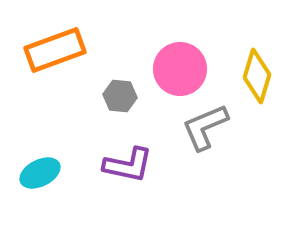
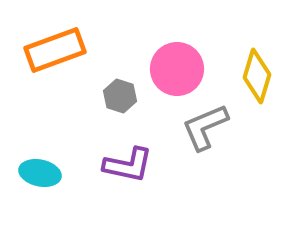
pink circle: moved 3 px left
gray hexagon: rotated 12 degrees clockwise
cyan ellipse: rotated 39 degrees clockwise
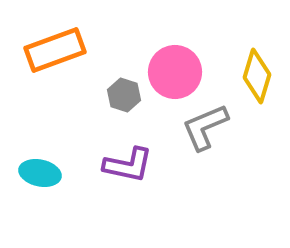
pink circle: moved 2 px left, 3 px down
gray hexagon: moved 4 px right, 1 px up
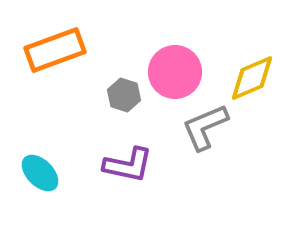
yellow diamond: moved 5 px left, 2 px down; rotated 50 degrees clockwise
cyan ellipse: rotated 33 degrees clockwise
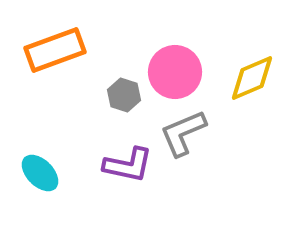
gray L-shape: moved 22 px left, 6 px down
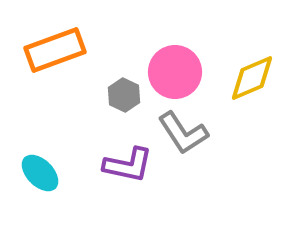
gray hexagon: rotated 8 degrees clockwise
gray L-shape: rotated 100 degrees counterclockwise
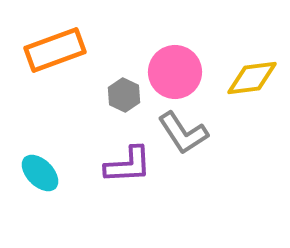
yellow diamond: rotated 16 degrees clockwise
purple L-shape: rotated 15 degrees counterclockwise
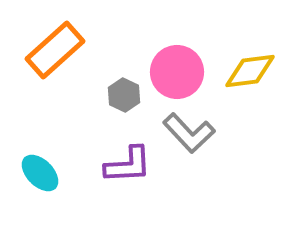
orange rectangle: rotated 22 degrees counterclockwise
pink circle: moved 2 px right
yellow diamond: moved 2 px left, 7 px up
gray L-shape: moved 6 px right; rotated 10 degrees counterclockwise
